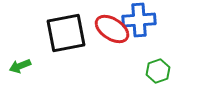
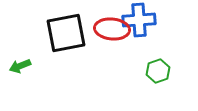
red ellipse: rotated 28 degrees counterclockwise
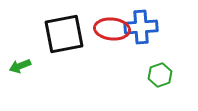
blue cross: moved 2 px right, 7 px down
black square: moved 2 px left, 1 px down
green hexagon: moved 2 px right, 4 px down
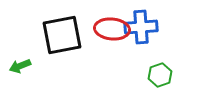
black square: moved 2 px left, 1 px down
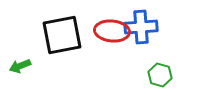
red ellipse: moved 2 px down
green hexagon: rotated 25 degrees counterclockwise
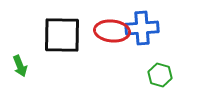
blue cross: moved 1 px right, 1 px down
black square: rotated 12 degrees clockwise
green arrow: rotated 90 degrees counterclockwise
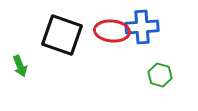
blue cross: moved 1 px up
black square: rotated 18 degrees clockwise
